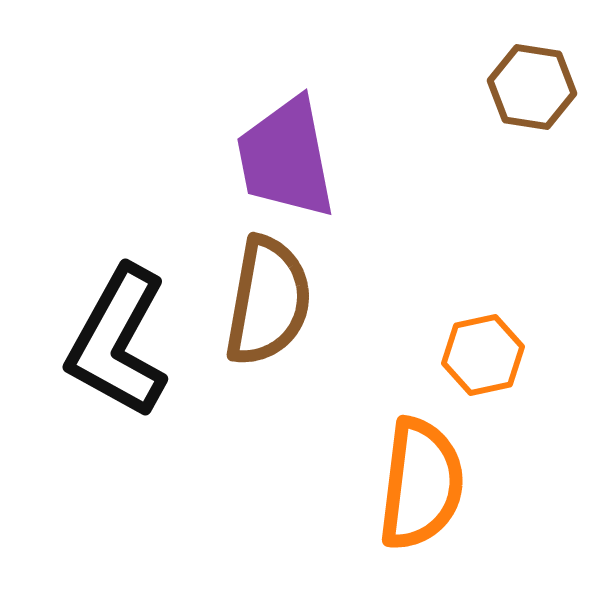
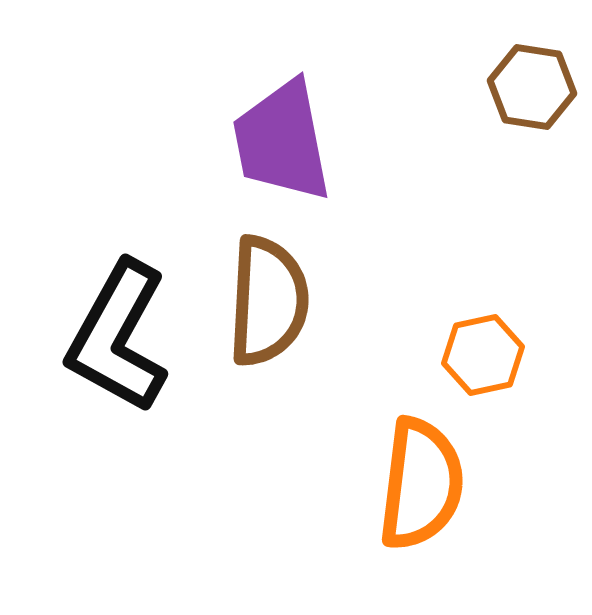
purple trapezoid: moved 4 px left, 17 px up
brown semicircle: rotated 7 degrees counterclockwise
black L-shape: moved 5 px up
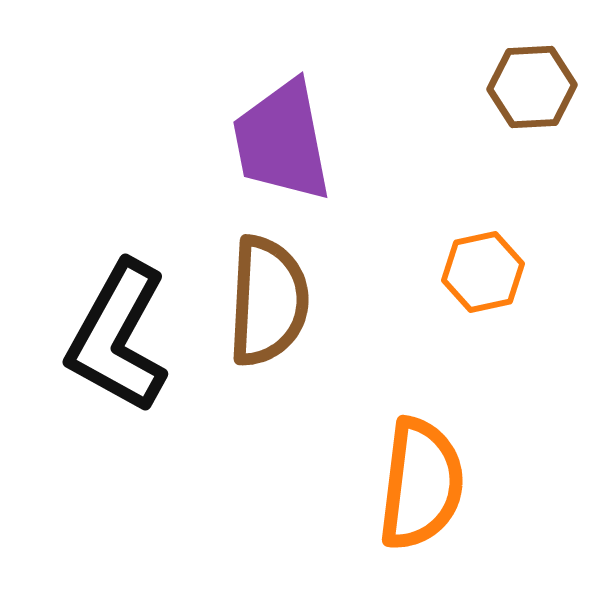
brown hexagon: rotated 12 degrees counterclockwise
orange hexagon: moved 83 px up
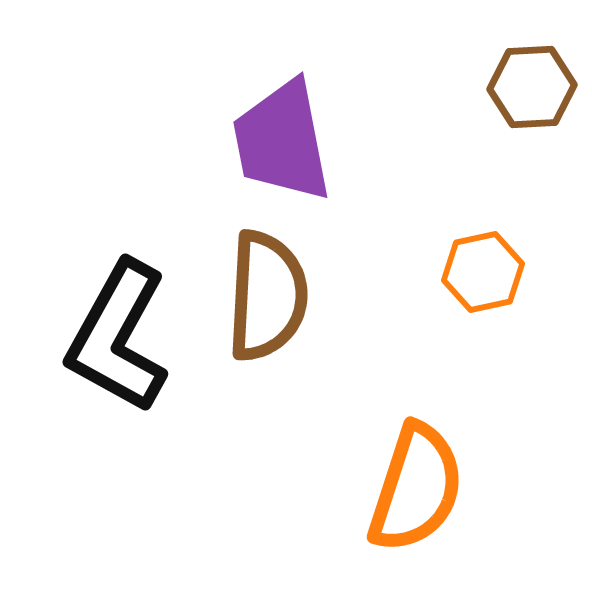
brown semicircle: moved 1 px left, 5 px up
orange semicircle: moved 5 px left, 4 px down; rotated 11 degrees clockwise
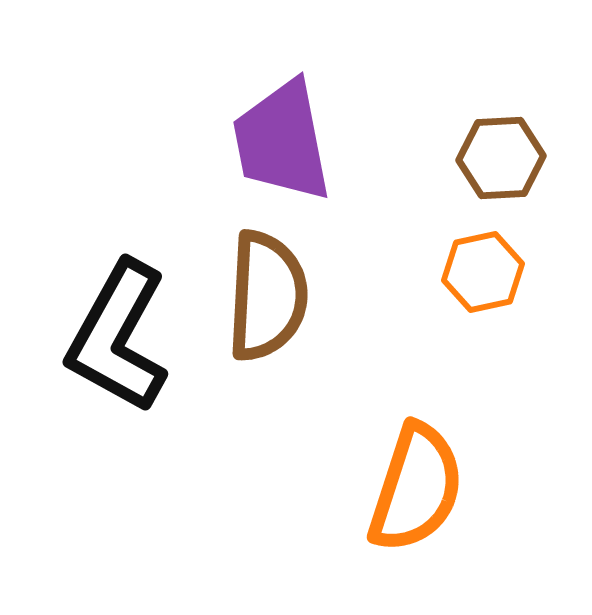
brown hexagon: moved 31 px left, 71 px down
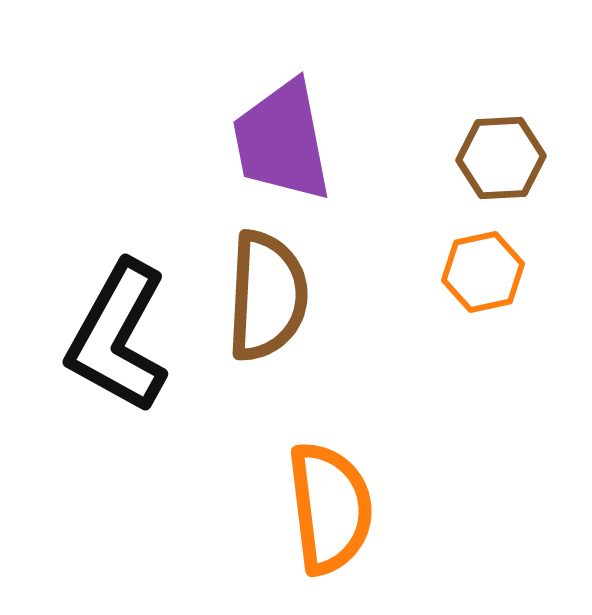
orange semicircle: moved 86 px left, 20 px down; rotated 25 degrees counterclockwise
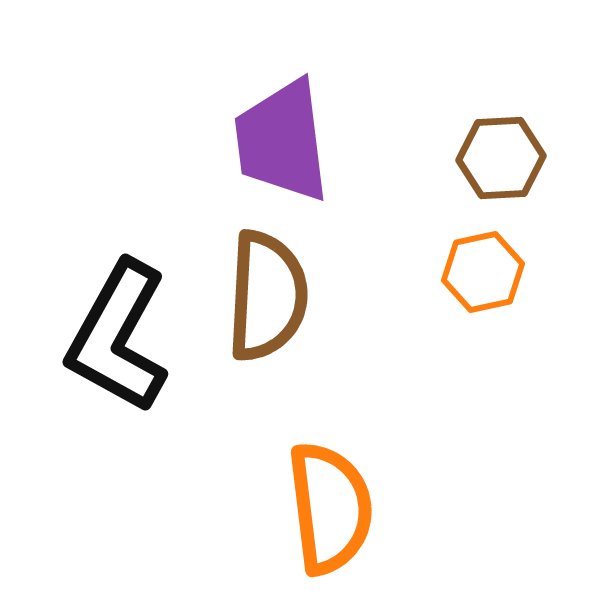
purple trapezoid: rotated 4 degrees clockwise
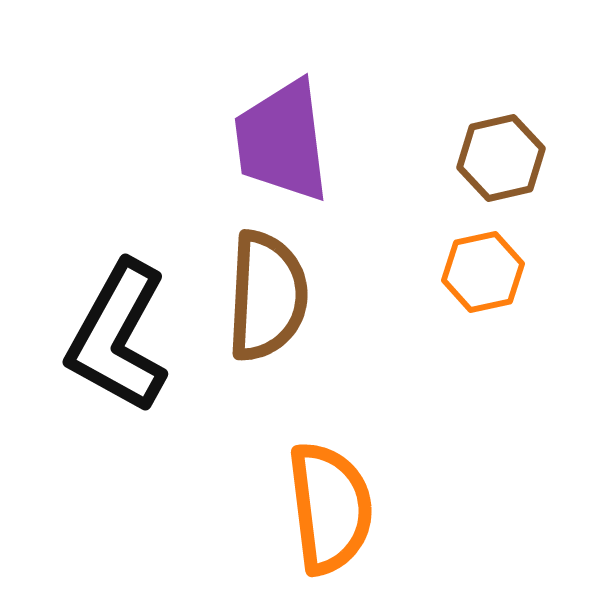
brown hexagon: rotated 10 degrees counterclockwise
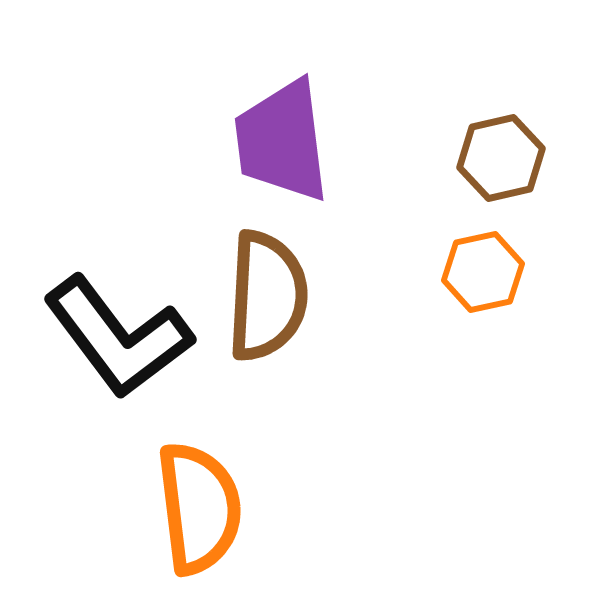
black L-shape: rotated 66 degrees counterclockwise
orange semicircle: moved 131 px left
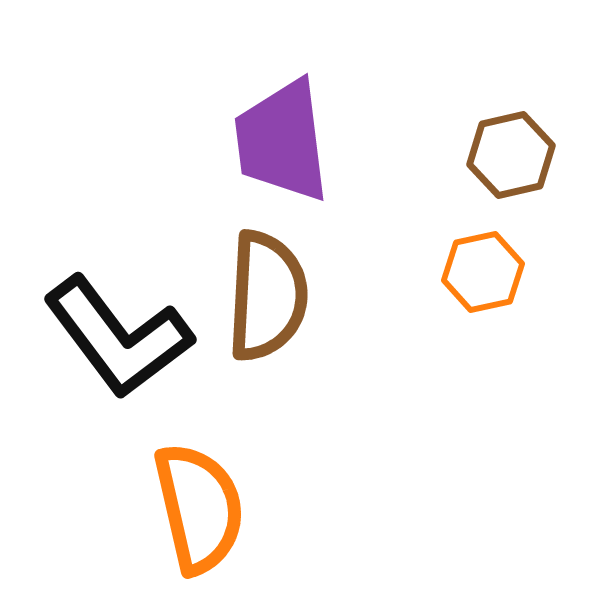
brown hexagon: moved 10 px right, 3 px up
orange semicircle: rotated 6 degrees counterclockwise
